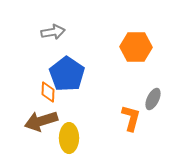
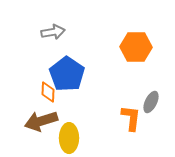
gray ellipse: moved 2 px left, 3 px down
orange L-shape: rotated 8 degrees counterclockwise
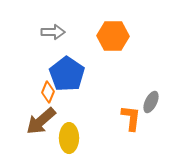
gray arrow: rotated 10 degrees clockwise
orange hexagon: moved 23 px left, 11 px up
orange diamond: rotated 20 degrees clockwise
brown arrow: rotated 24 degrees counterclockwise
